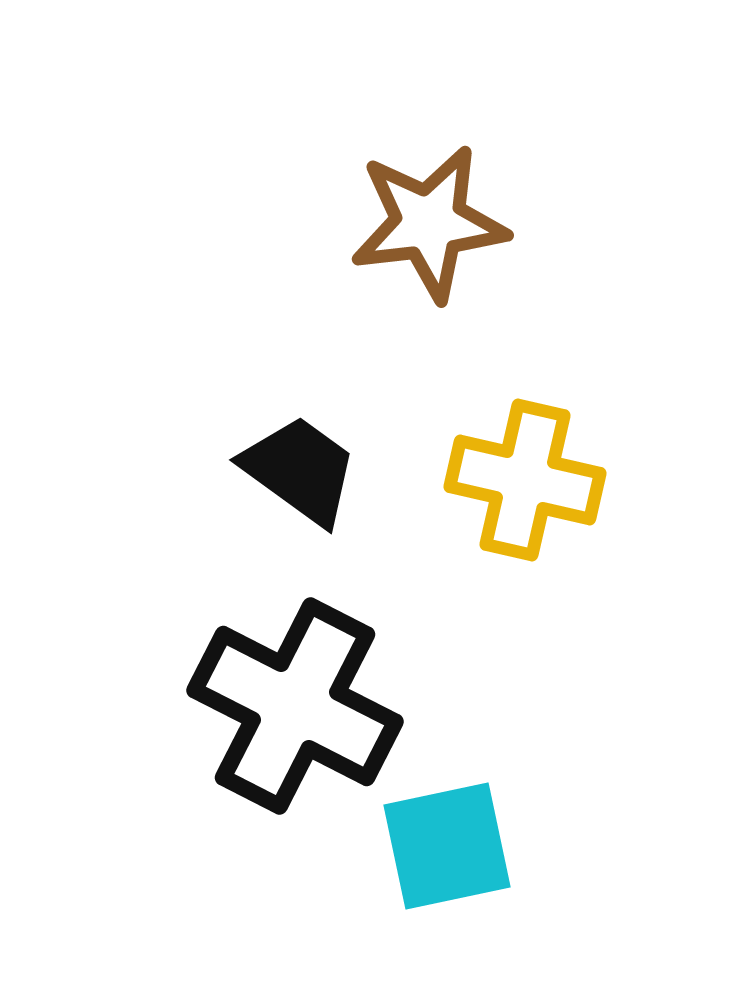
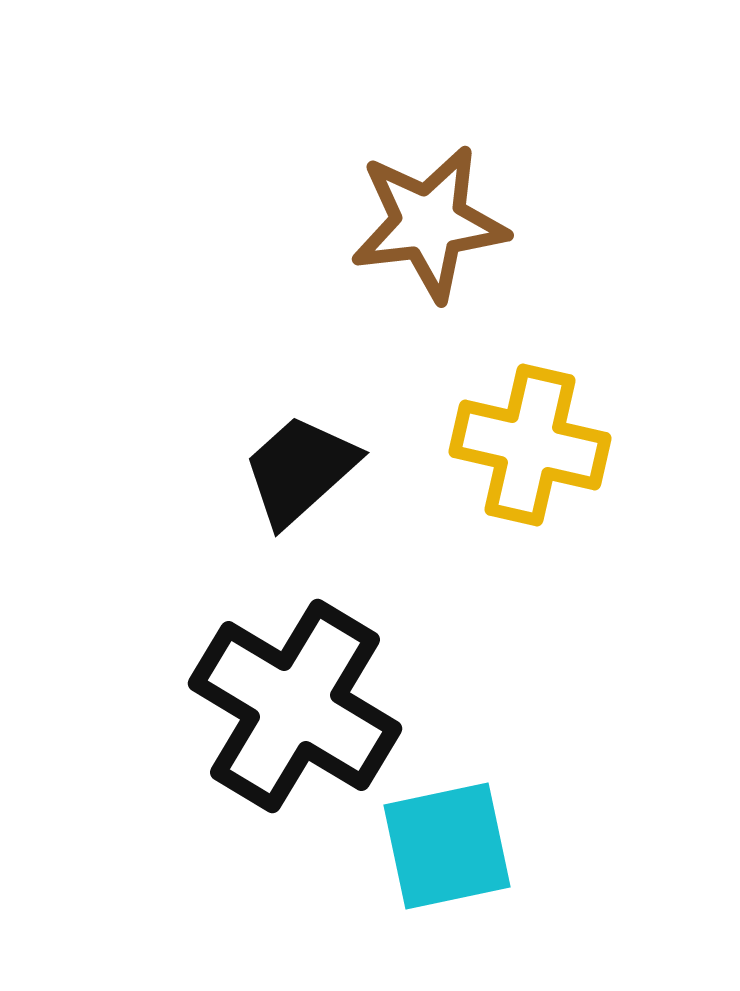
black trapezoid: rotated 78 degrees counterclockwise
yellow cross: moved 5 px right, 35 px up
black cross: rotated 4 degrees clockwise
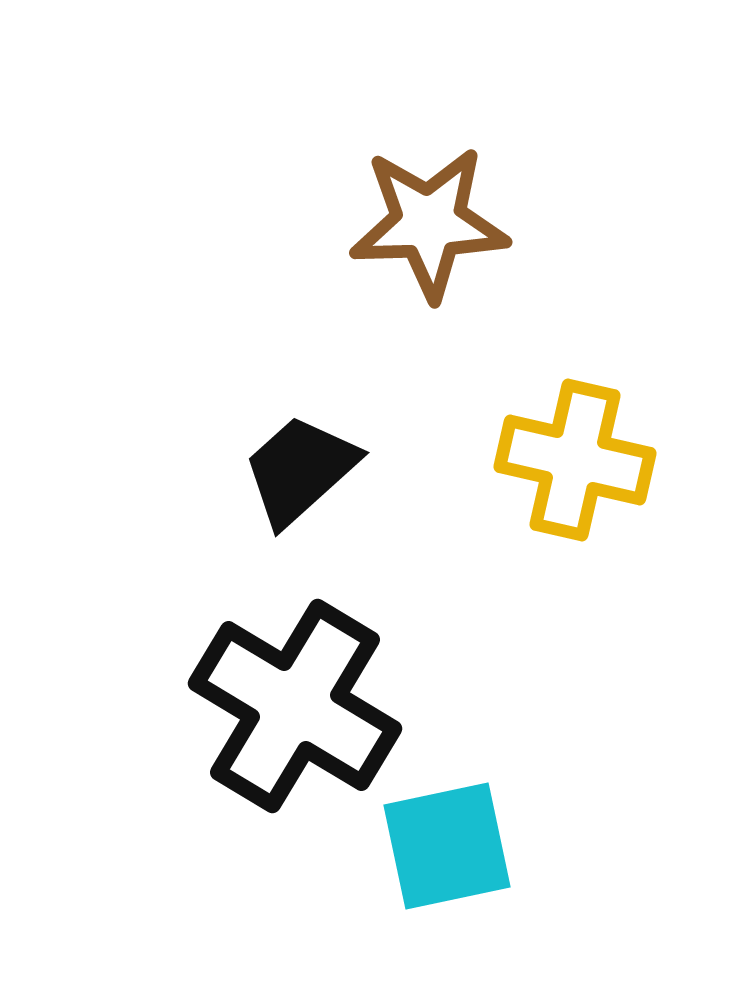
brown star: rotated 5 degrees clockwise
yellow cross: moved 45 px right, 15 px down
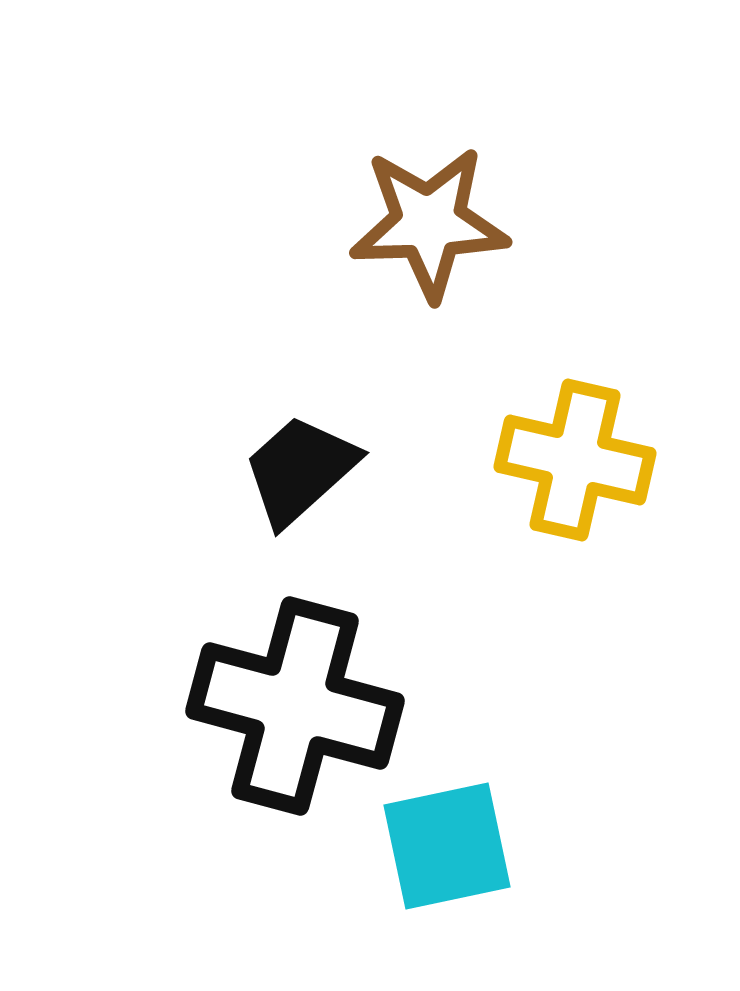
black cross: rotated 16 degrees counterclockwise
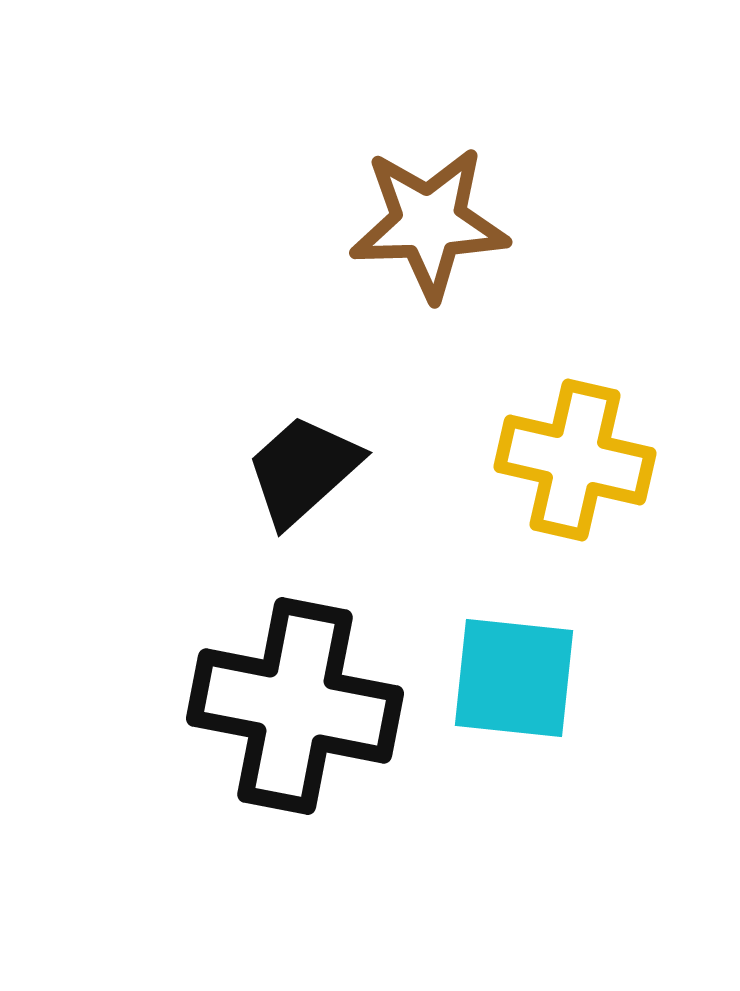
black trapezoid: moved 3 px right
black cross: rotated 4 degrees counterclockwise
cyan square: moved 67 px right, 168 px up; rotated 18 degrees clockwise
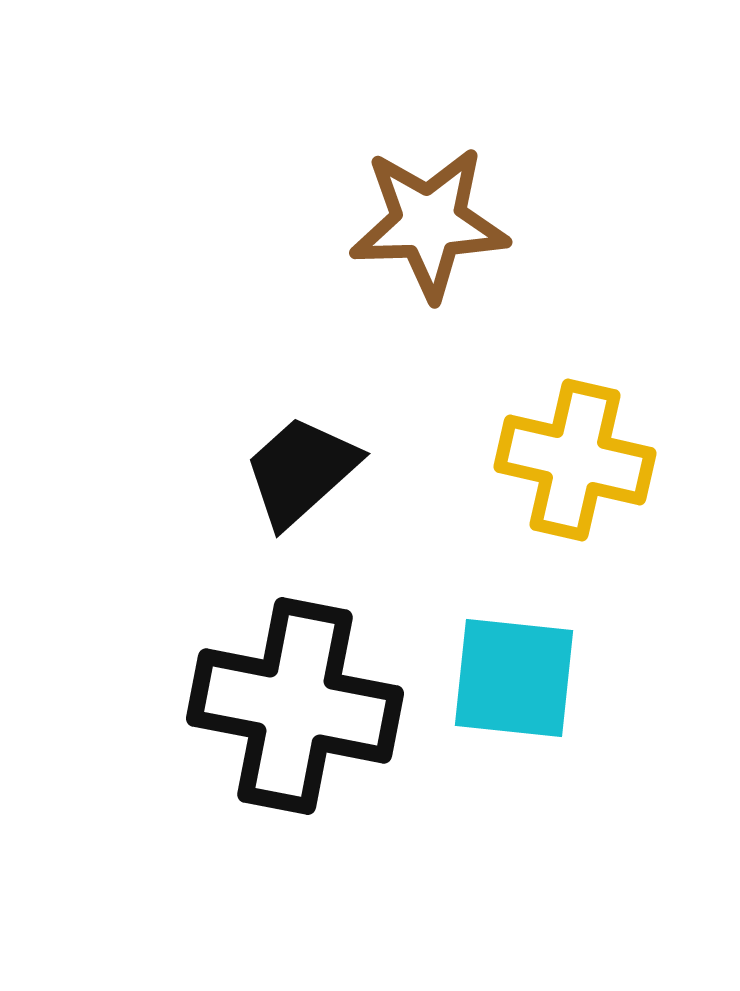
black trapezoid: moved 2 px left, 1 px down
